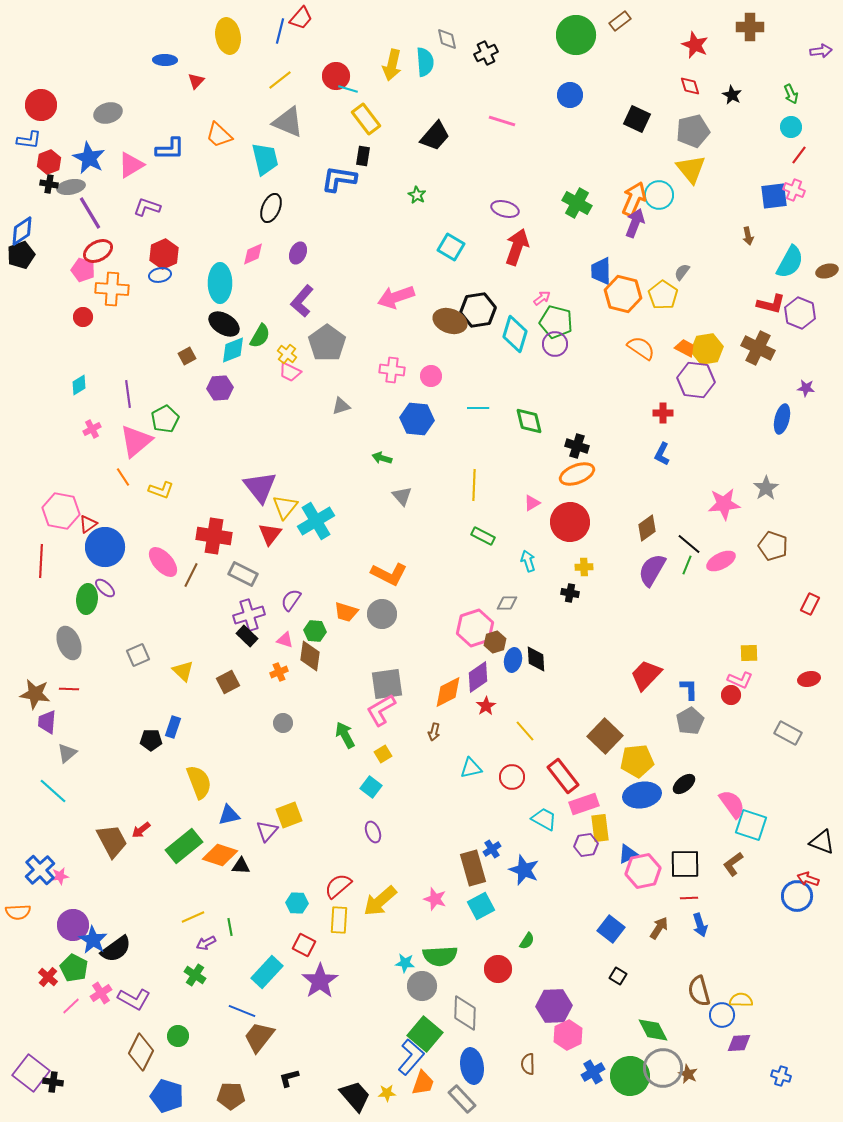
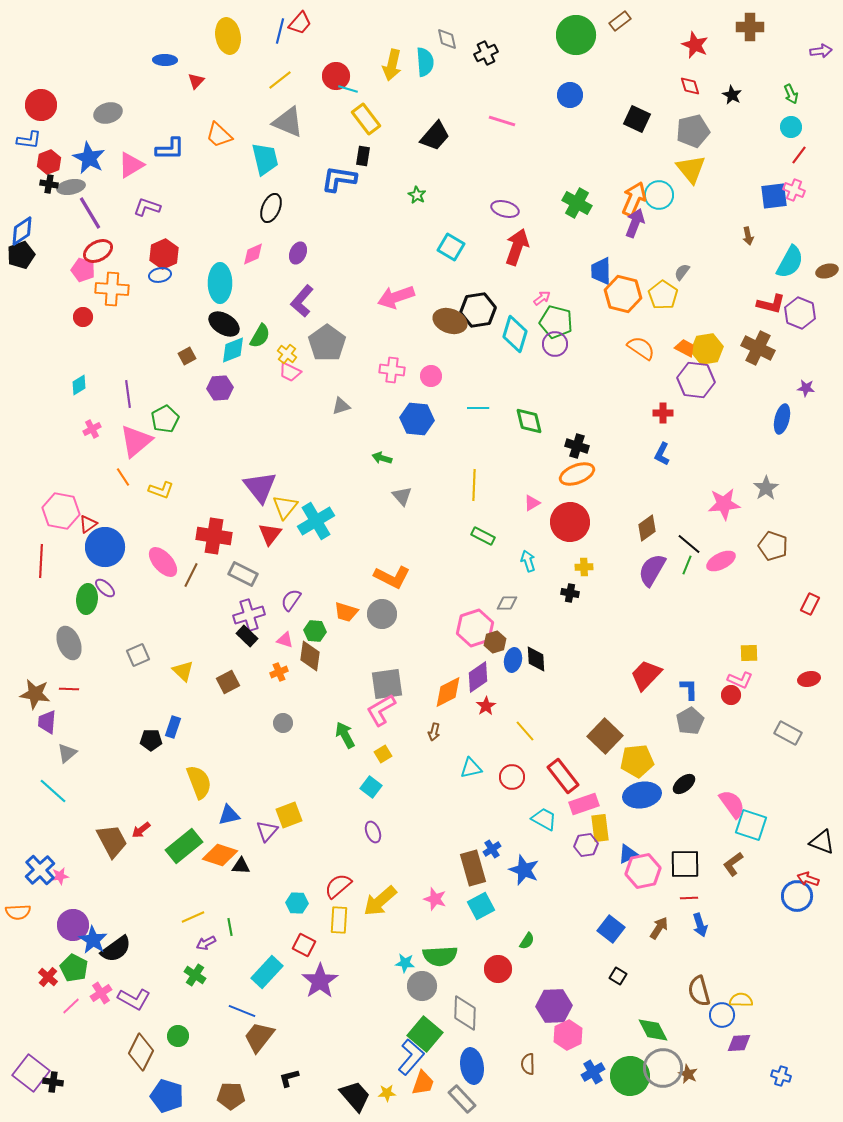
red trapezoid at (301, 18): moved 1 px left, 5 px down
orange L-shape at (389, 574): moved 3 px right, 3 px down
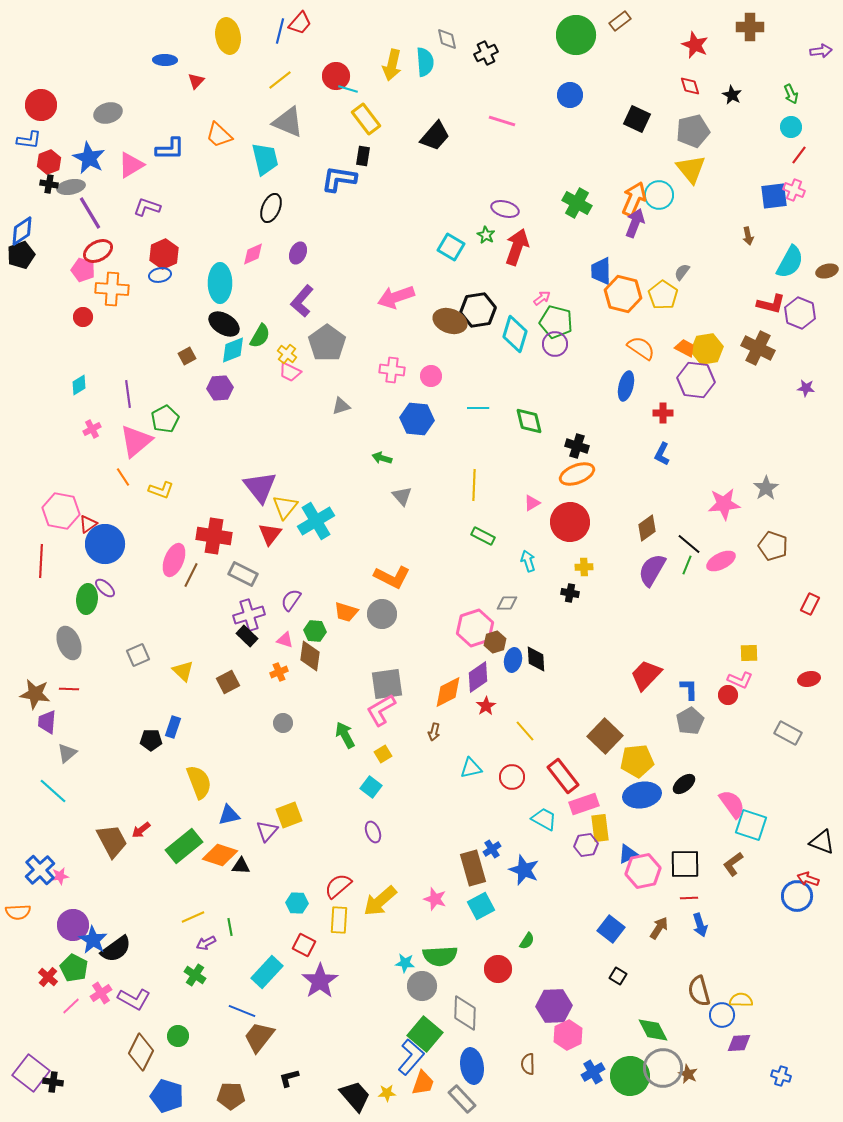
green star at (417, 195): moved 69 px right, 40 px down
blue ellipse at (782, 419): moved 156 px left, 33 px up
blue circle at (105, 547): moved 3 px up
pink ellipse at (163, 562): moved 11 px right, 2 px up; rotated 64 degrees clockwise
red circle at (731, 695): moved 3 px left
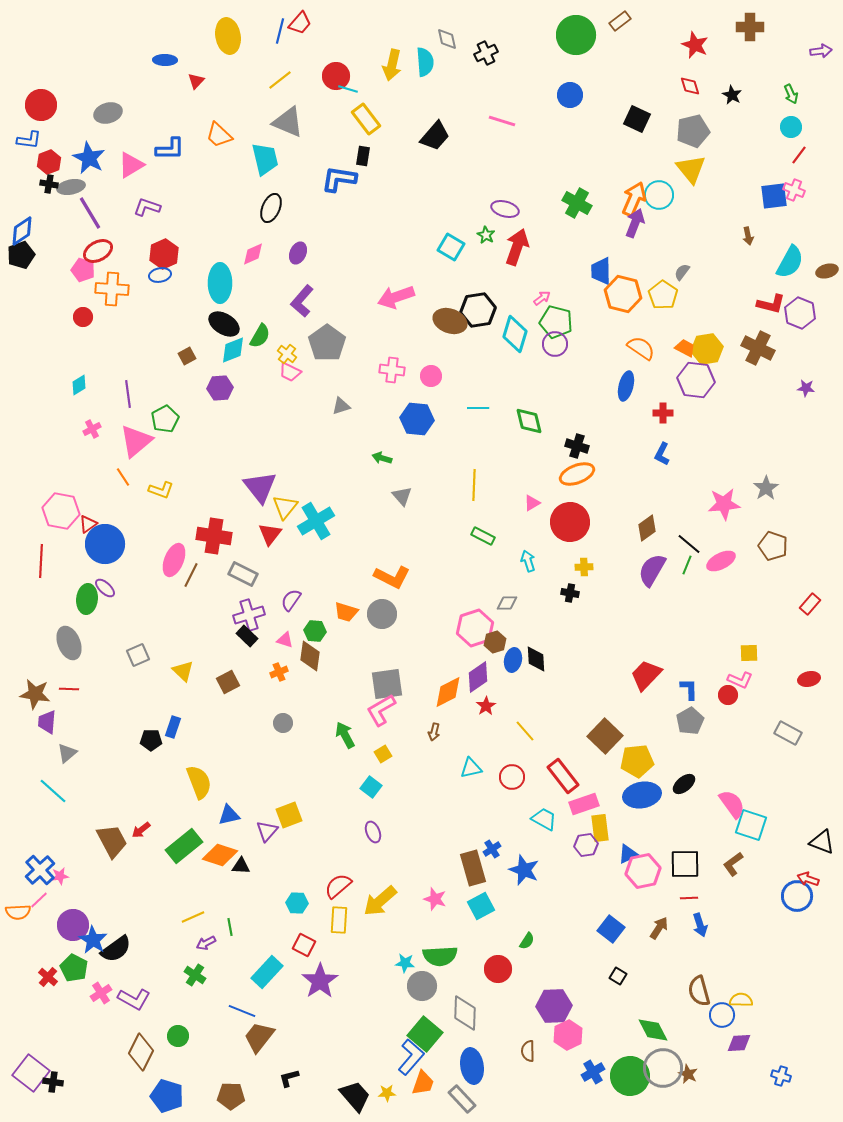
red rectangle at (810, 604): rotated 15 degrees clockwise
pink line at (71, 1006): moved 32 px left, 106 px up
brown semicircle at (528, 1064): moved 13 px up
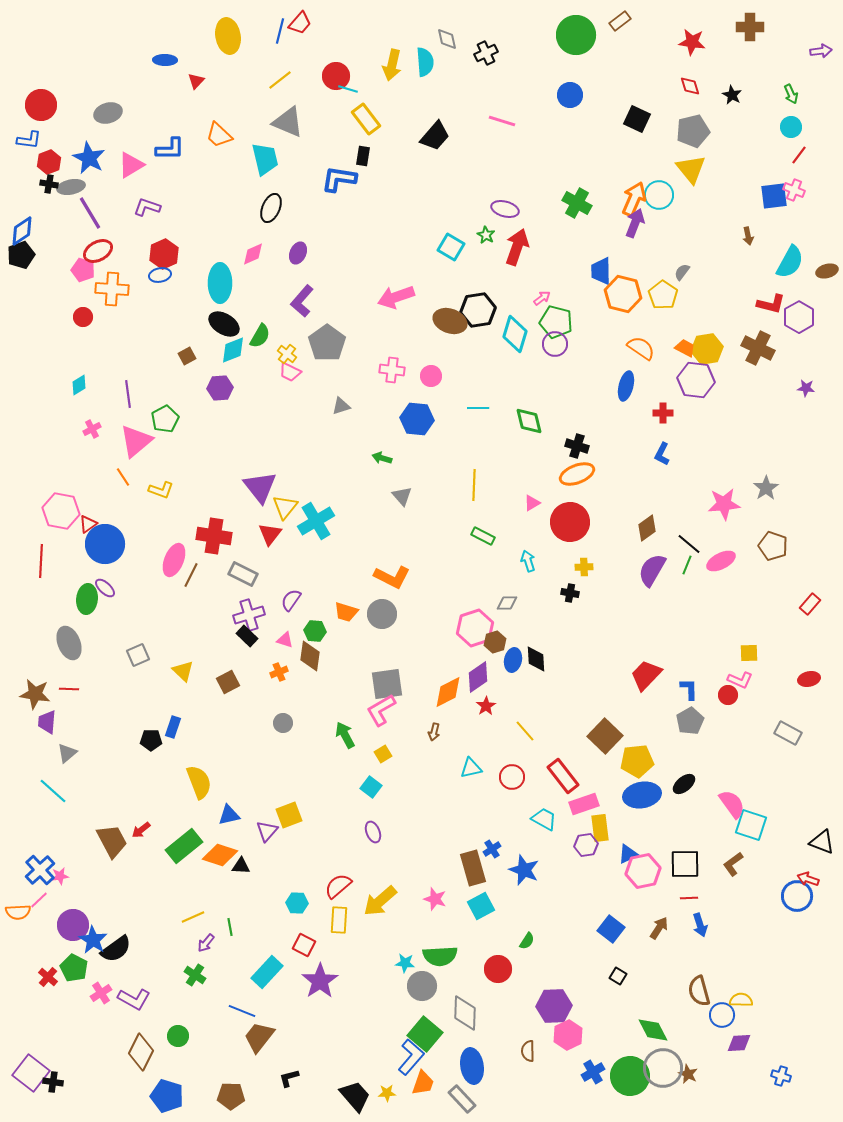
red star at (695, 45): moved 3 px left, 3 px up; rotated 16 degrees counterclockwise
purple hexagon at (800, 313): moved 1 px left, 4 px down; rotated 8 degrees clockwise
purple arrow at (206, 943): rotated 24 degrees counterclockwise
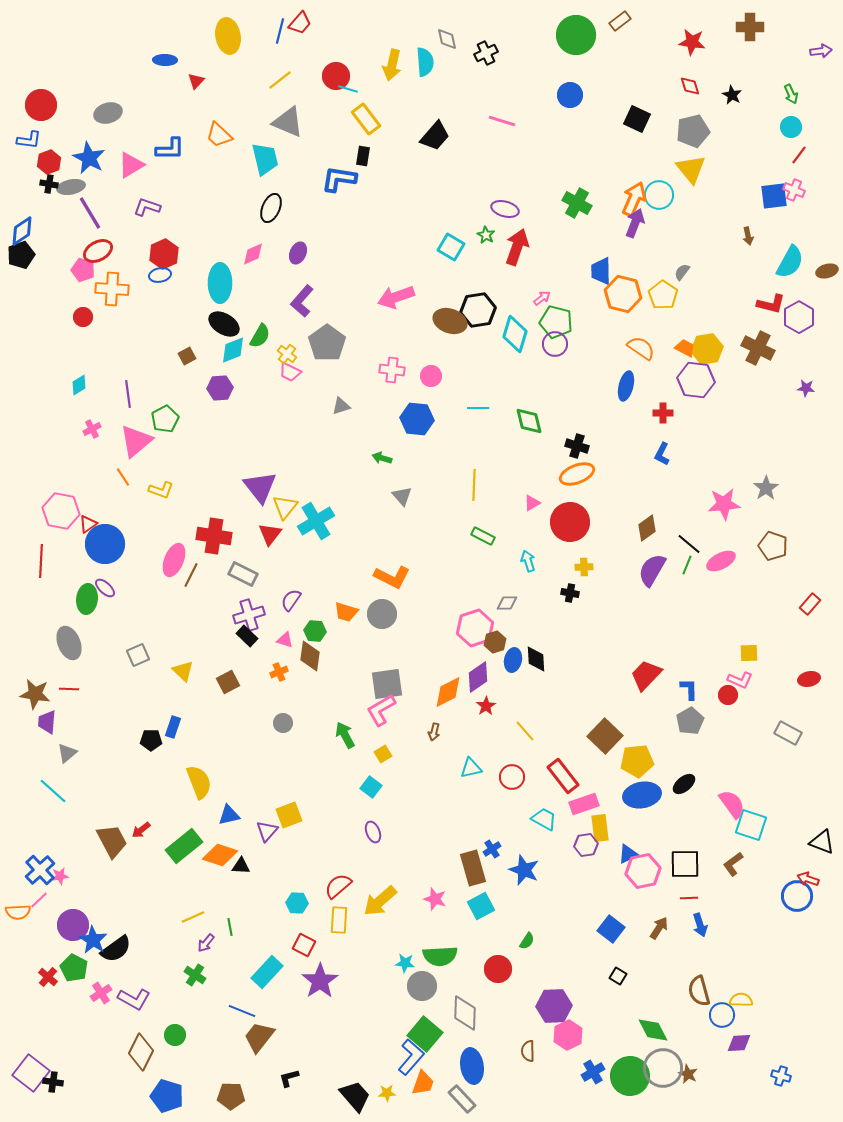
green circle at (178, 1036): moved 3 px left, 1 px up
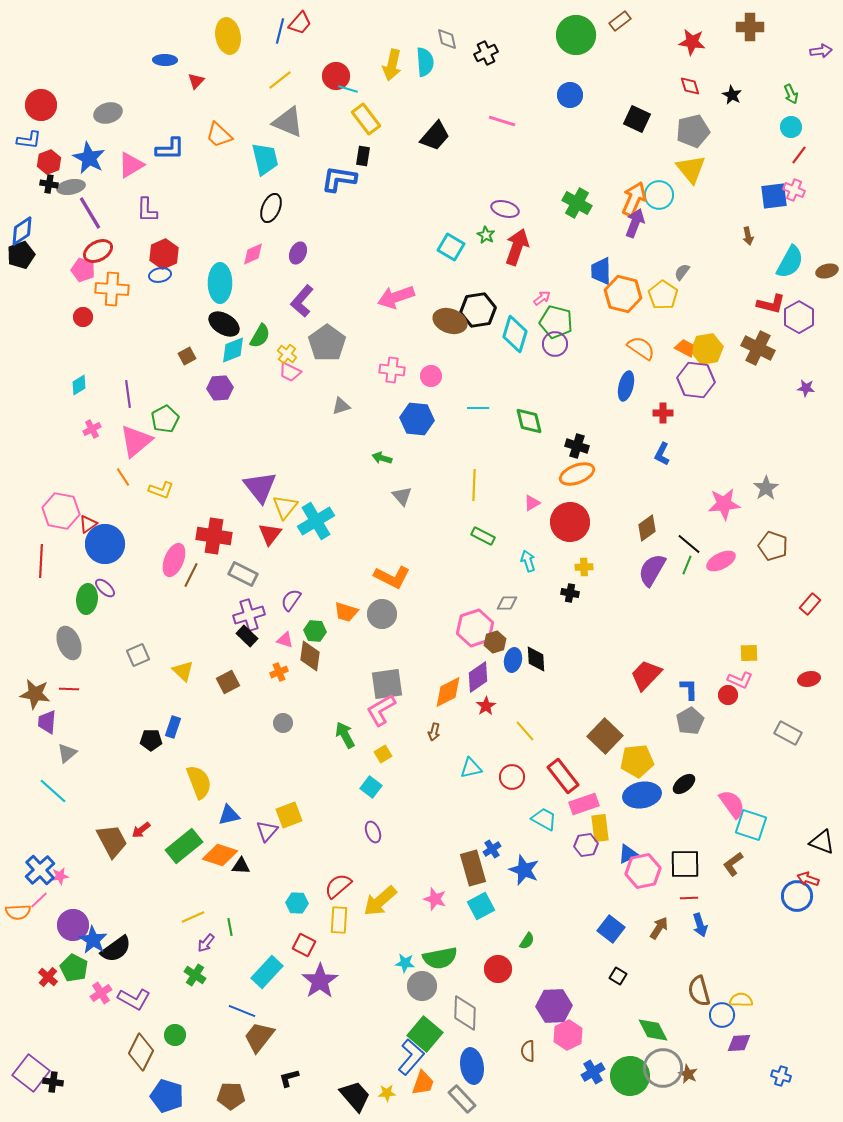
purple L-shape at (147, 207): moved 3 px down; rotated 108 degrees counterclockwise
green semicircle at (440, 956): moved 2 px down; rotated 8 degrees counterclockwise
